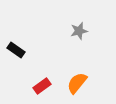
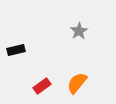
gray star: rotated 18 degrees counterclockwise
black rectangle: rotated 48 degrees counterclockwise
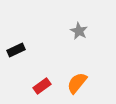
gray star: rotated 12 degrees counterclockwise
black rectangle: rotated 12 degrees counterclockwise
